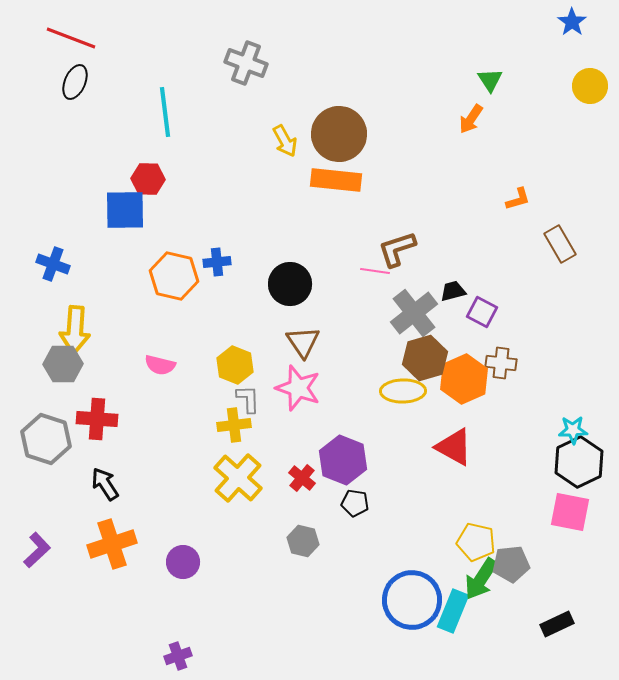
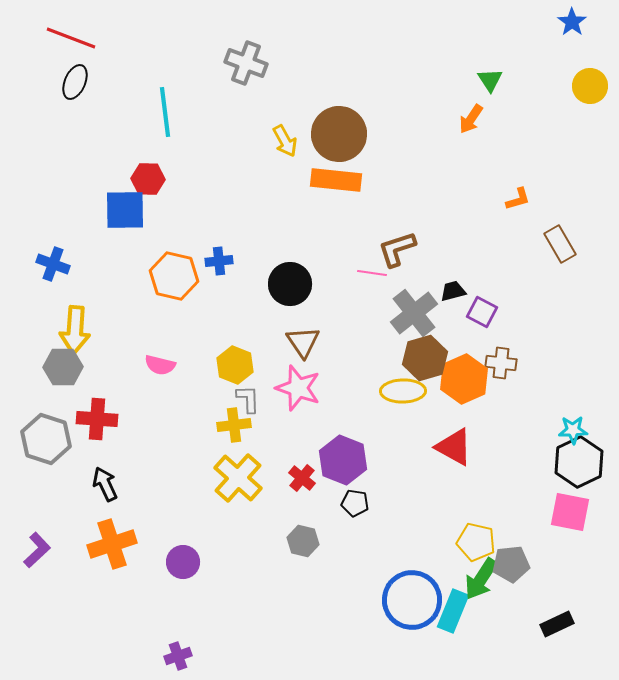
blue cross at (217, 262): moved 2 px right, 1 px up
pink line at (375, 271): moved 3 px left, 2 px down
gray hexagon at (63, 364): moved 3 px down
black arrow at (105, 484): rotated 8 degrees clockwise
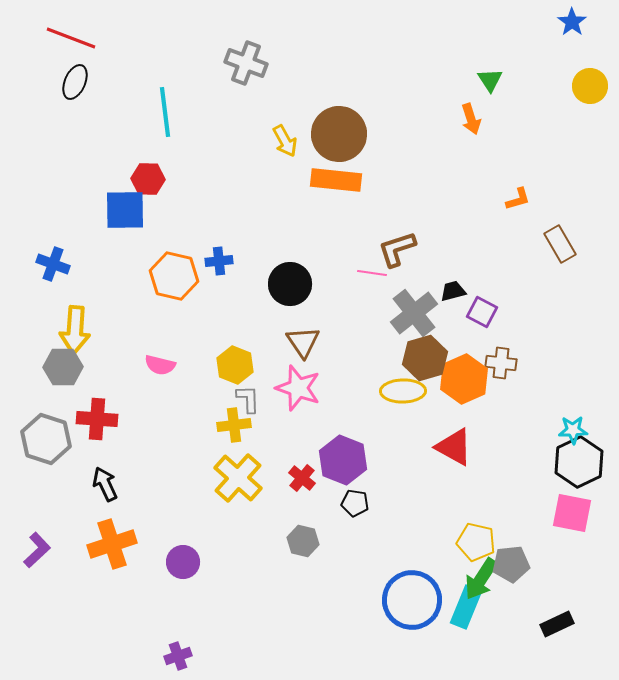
orange arrow at (471, 119): rotated 52 degrees counterclockwise
pink square at (570, 512): moved 2 px right, 1 px down
cyan rectangle at (453, 611): moved 13 px right, 4 px up
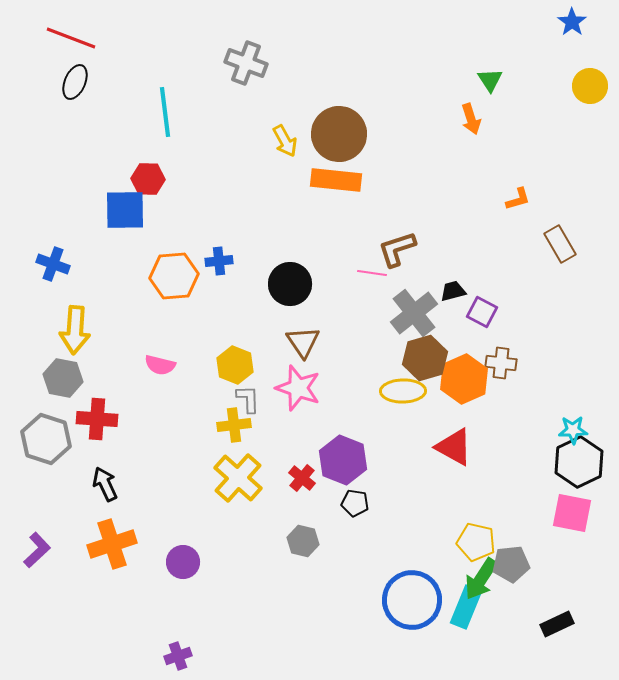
orange hexagon at (174, 276): rotated 18 degrees counterclockwise
gray hexagon at (63, 367): moved 11 px down; rotated 12 degrees clockwise
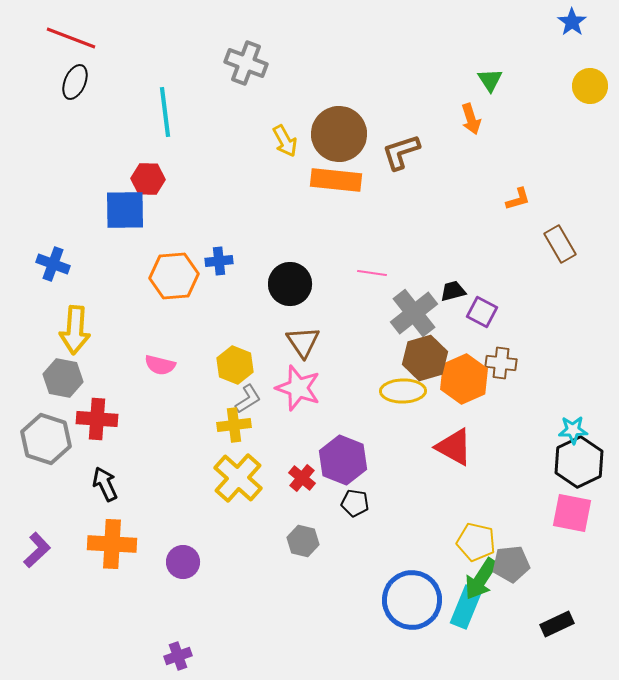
brown L-shape at (397, 249): moved 4 px right, 97 px up
gray L-shape at (248, 399): rotated 60 degrees clockwise
orange cross at (112, 544): rotated 21 degrees clockwise
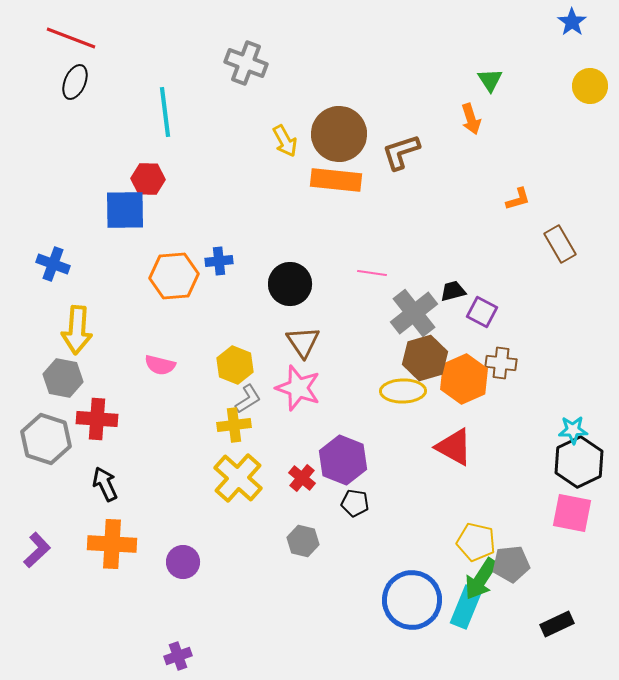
yellow arrow at (75, 330): moved 2 px right
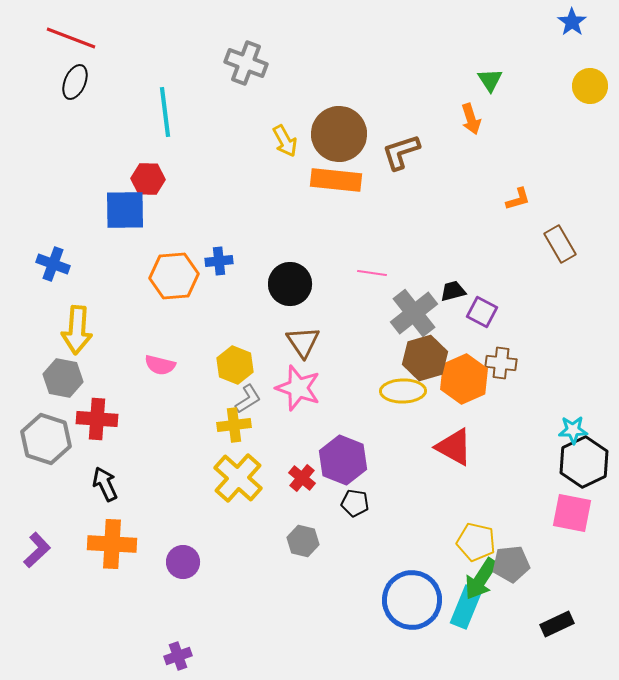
black hexagon at (579, 462): moved 5 px right
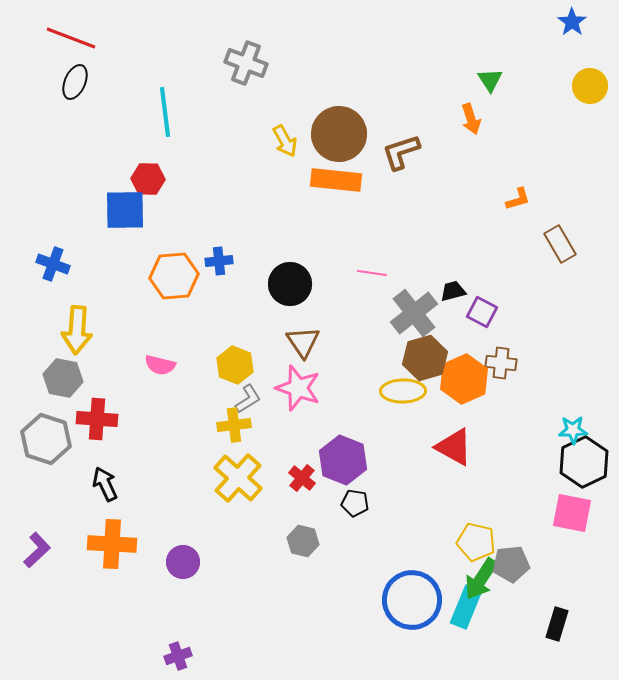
black rectangle at (557, 624): rotated 48 degrees counterclockwise
